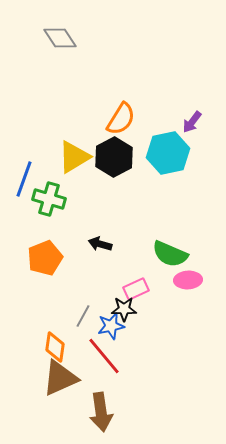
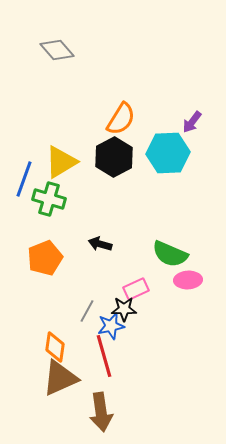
gray diamond: moved 3 px left, 12 px down; rotated 8 degrees counterclockwise
cyan hexagon: rotated 9 degrees clockwise
yellow triangle: moved 13 px left, 5 px down
gray line: moved 4 px right, 5 px up
red line: rotated 24 degrees clockwise
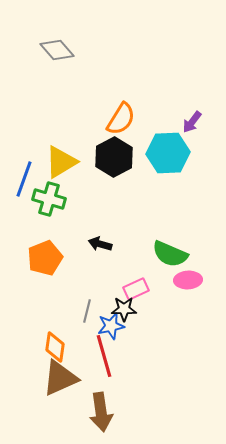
gray line: rotated 15 degrees counterclockwise
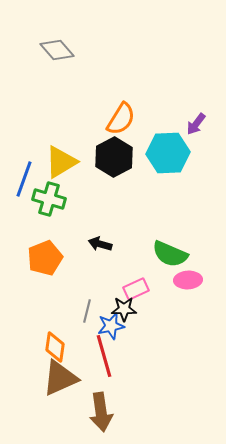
purple arrow: moved 4 px right, 2 px down
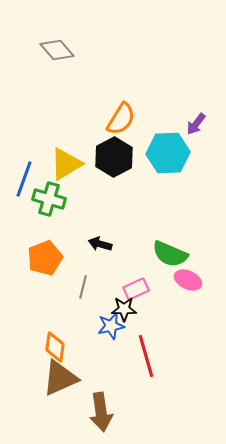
yellow triangle: moved 5 px right, 2 px down
pink ellipse: rotated 28 degrees clockwise
gray line: moved 4 px left, 24 px up
red line: moved 42 px right
